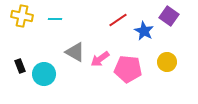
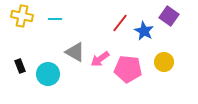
red line: moved 2 px right, 3 px down; rotated 18 degrees counterclockwise
yellow circle: moved 3 px left
cyan circle: moved 4 px right
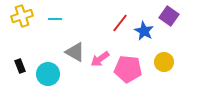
yellow cross: rotated 30 degrees counterclockwise
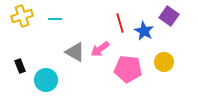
red line: rotated 54 degrees counterclockwise
pink arrow: moved 10 px up
cyan circle: moved 2 px left, 6 px down
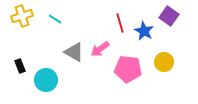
cyan line: rotated 32 degrees clockwise
gray triangle: moved 1 px left
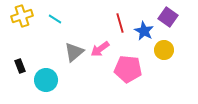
purple square: moved 1 px left, 1 px down
gray triangle: rotated 50 degrees clockwise
yellow circle: moved 12 px up
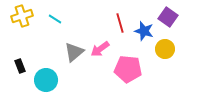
blue star: rotated 12 degrees counterclockwise
yellow circle: moved 1 px right, 1 px up
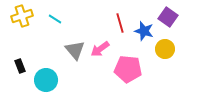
gray triangle: moved 1 px right, 2 px up; rotated 30 degrees counterclockwise
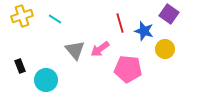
purple square: moved 1 px right, 3 px up
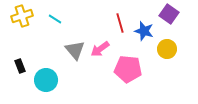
yellow circle: moved 2 px right
